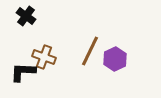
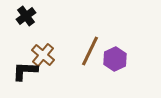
black cross: rotated 18 degrees clockwise
brown cross: moved 1 px left, 2 px up; rotated 20 degrees clockwise
black L-shape: moved 2 px right, 1 px up
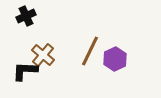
black cross: rotated 12 degrees clockwise
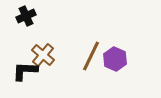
brown line: moved 1 px right, 5 px down
purple hexagon: rotated 10 degrees counterclockwise
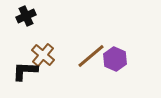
brown line: rotated 24 degrees clockwise
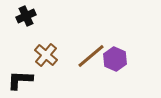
brown cross: moved 3 px right
black L-shape: moved 5 px left, 9 px down
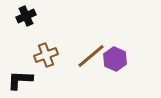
brown cross: rotated 30 degrees clockwise
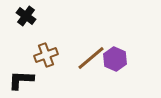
black cross: rotated 30 degrees counterclockwise
brown line: moved 2 px down
black L-shape: moved 1 px right
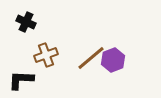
black cross: moved 6 px down; rotated 12 degrees counterclockwise
purple hexagon: moved 2 px left, 1 px down; rotated 15 degrees clockwise
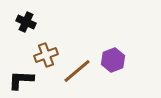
brown line: moved 14 px left, 13 px down
